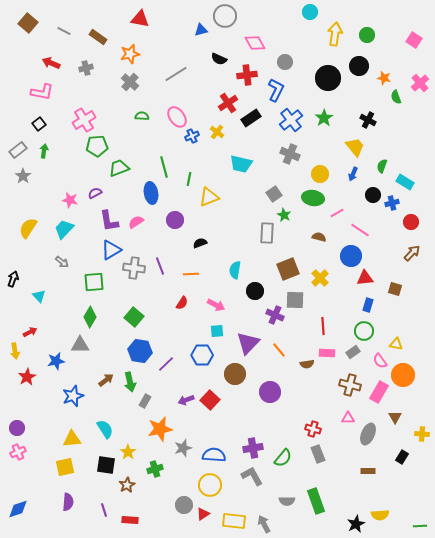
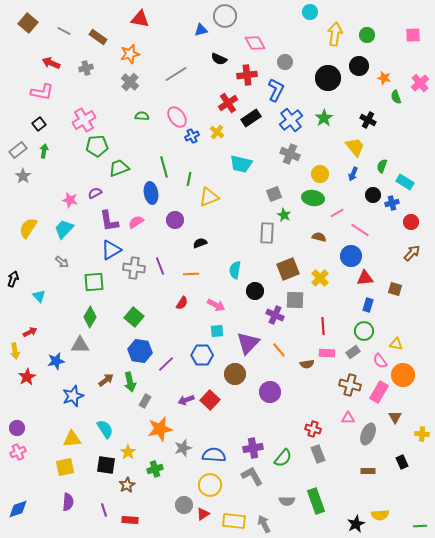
pink square at (414, 40): moved 1 px left, 5 px up; rotated 35 degrees counterclockwise
gray square at (274, 194): rotated 14 degrees clockwise
black rectangle at (402, 457): moved 5 px down; rotated 56 degrees counterclockwise
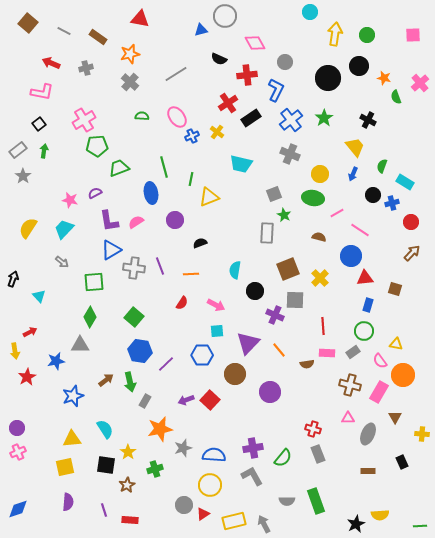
green line at (189, 179): moved 2 px right
yellow rectangle at (234, 521): rotated 20 degrees counterclockwise
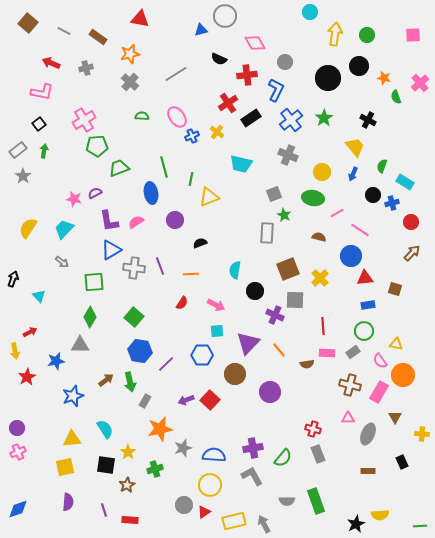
gray cross at (290, 154): moved 2 px left, 1 px down
yellow circle at (320, 174): moved 2 px right, 2 px up
pink star at (70, 200): moved 4 px right, 1 px up
blue rectangle at (368, 305): rotated 64 degrees clockwise
red triangle at (203, 514): moved 1 px right, 2 px up
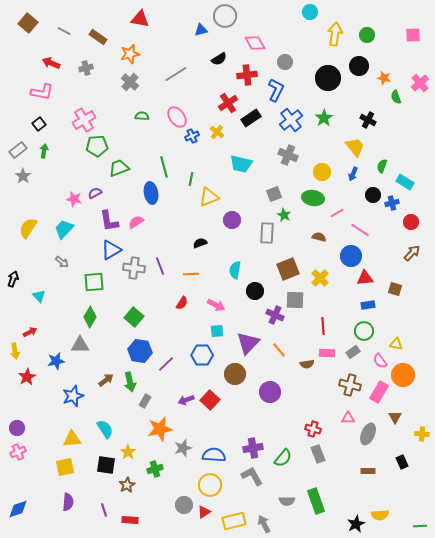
black semicircle at (219, 59): rotated 56 degrees counterclockwise
purple circle at (175, 220): moved 57 px right
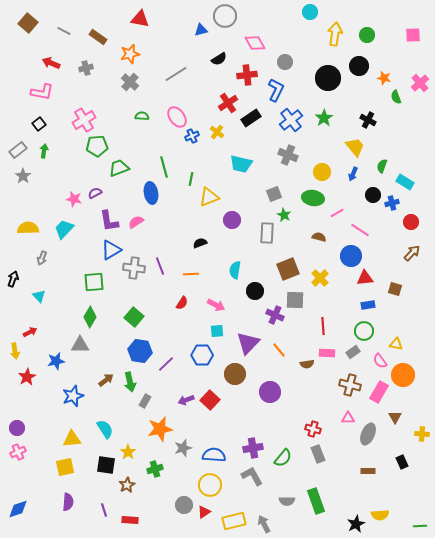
yellow semicircle at (28, 228): rotated 55 degrees clockwise
gray arrow at (62, 262): moved 20 px left, 4 px up; rotated 72 degrees clockwise
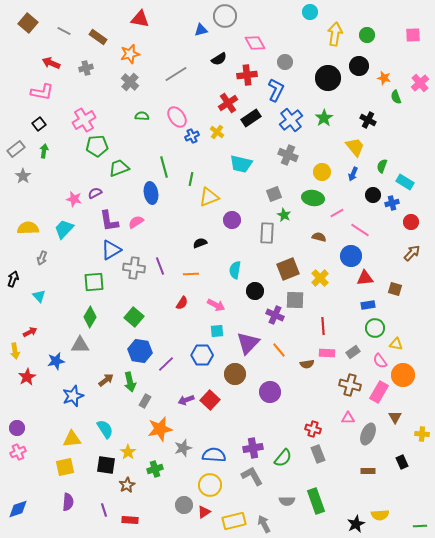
gray rectangle at (18, 150): moved 2 px left, 1 px up
green circle at (364, 331): moved 11 px right, 3 px up
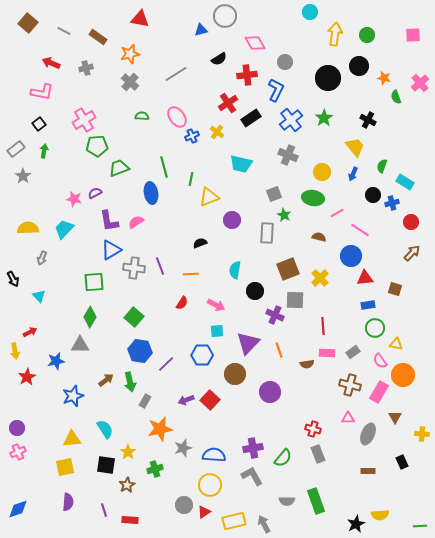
black arrow at (13, 279): rotated 133 degrees clockwise
orange line at (279, 350): rotated 21 degrees clockwise
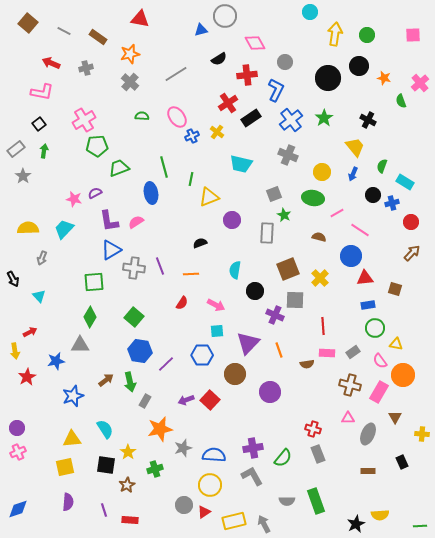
green semicircle at (396, 97): moved 5 px right, 4 px down
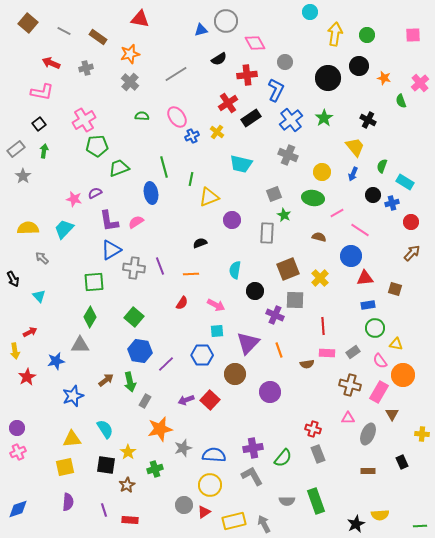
gray circle at (225, 16): moved 1 px right, 5 px down
gray arrow at (42, 258): rotated 112 degrees clockwise
brown triangle at (395, 417): moved 3 px left, 3 px up
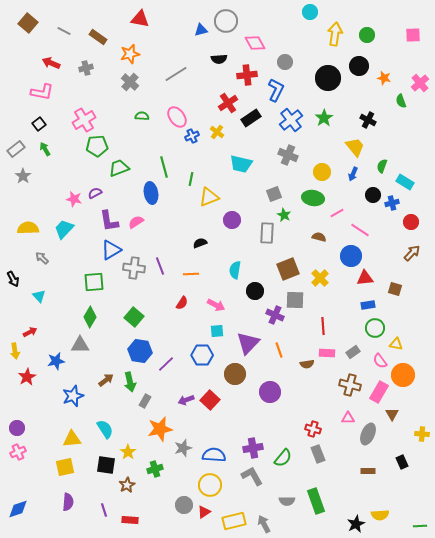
black semicircle at (219, 59): rotated 28 degrees clockwise
green arrow at (44, 151): moved 1 px right, 2 px up; rotated 40 degrees counterclockwise
